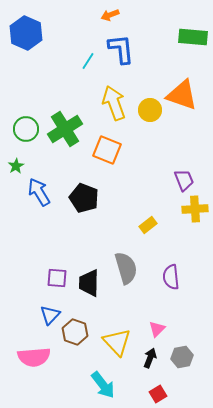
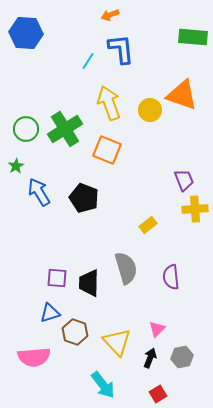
blue hexagon: rotated 20 degrees counterclockwise
yellow arrow: moved 5 px left
blue triangle: moved 2 px up; rotated 30 degrees clockwise
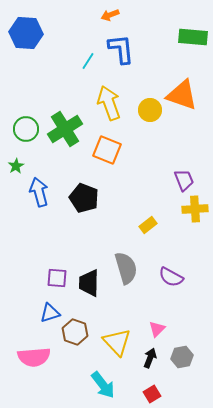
blue arrow: rotated 16 degrees clockwise
purple semicircle: rotated 55 degrees counterclockwise
red square: moved 6 px left
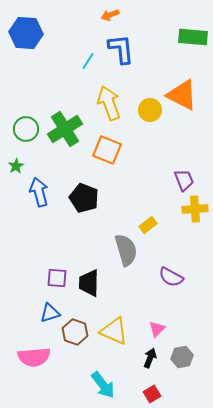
orange triangle: rotated 8 degrees clockwise
gray semicircle: moved 18 px up
yellow triangle: moved 3 px left, 11 px up; rotated 24 degrees counterclockwise
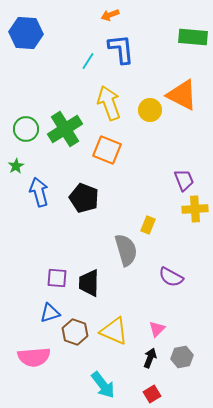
yellow rectangle: rotated 30 degrees counterclockwise
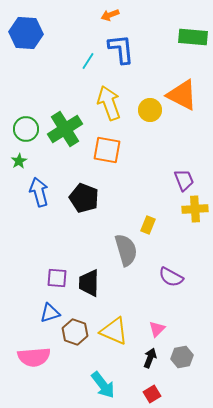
orange square: rotated 12 degrees counterclockwise
green star: moved 3 px right, 5 px up
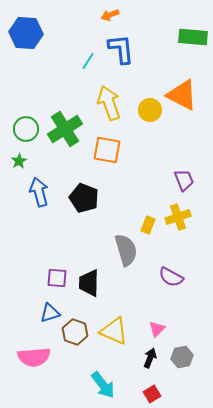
yellow cross: moved 17 px left, 8 px down; rotated 15 degrees counterclockwise
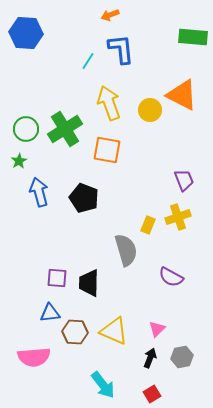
blue triangle: rotated 10 degrees clockwise
brown hexagon: rotated 15 degrees counterclockwise
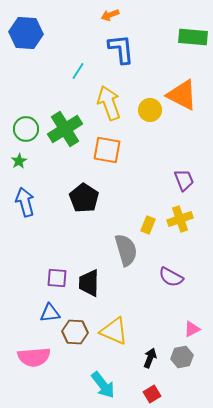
cyan line: moved 10 px left, 10 px down
blue arrow: moved 14 px left, 10 px down
black pentagon: rotated 12 degrees clockwise
yellow cross: moved 2 px right, 2 px down
pink triangle: moved 35 px right; rotated 18 degrees clockwise
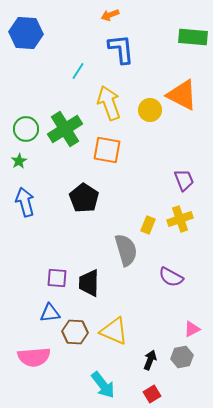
black arrow: moved 2 px down
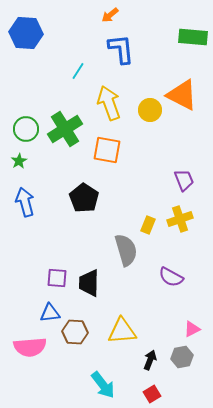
orange arrow: rotated 18 degrees counterclockwise
yellow triangle: moved 8 px right; rotated 28 degrees counterclockwise
pink semicircle: moved 4 px left, 10 px up
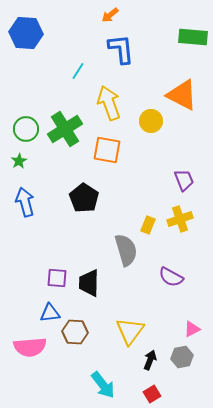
yellow circle: moved 1 px right, 11 px down
yellow triangle: moved 8 px right; rotated 48 degrees counterclockwise
